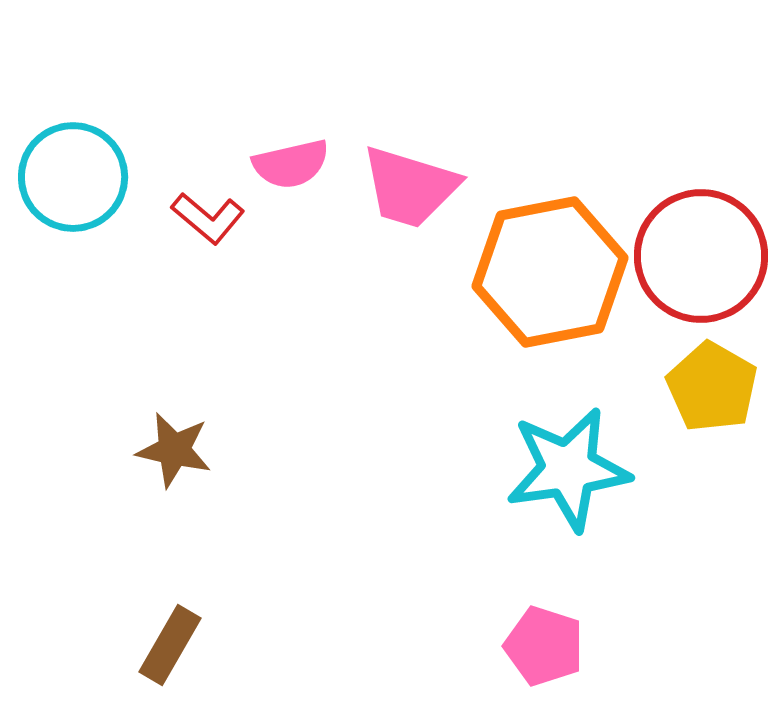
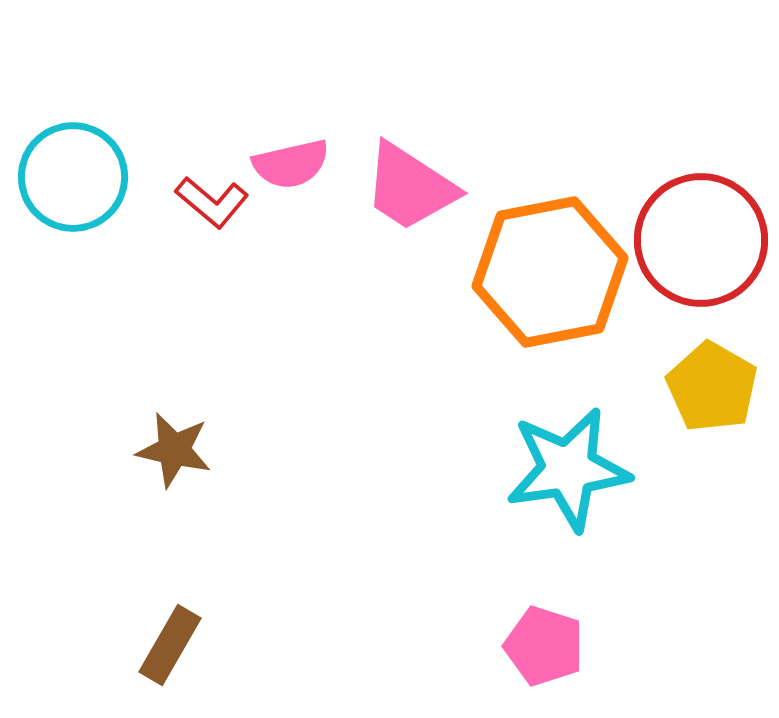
pink trapezoid: rotated 16 degrees clockwise
red L-shape: moved 4 px right, 16 px up
red circle: moved 16 px up
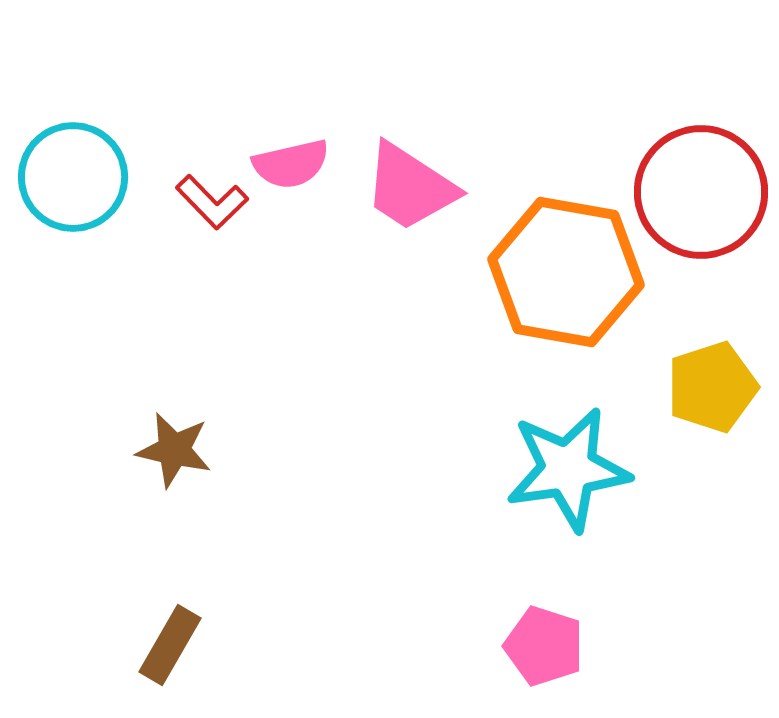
red L-shape: rotated 6 degrees clockwise
red circle: moved 48 px up
orange hexagon: moved 16 px right; rotated 21 degrees clockwise
yellow pentagon: rotated 24 degrees clockwise
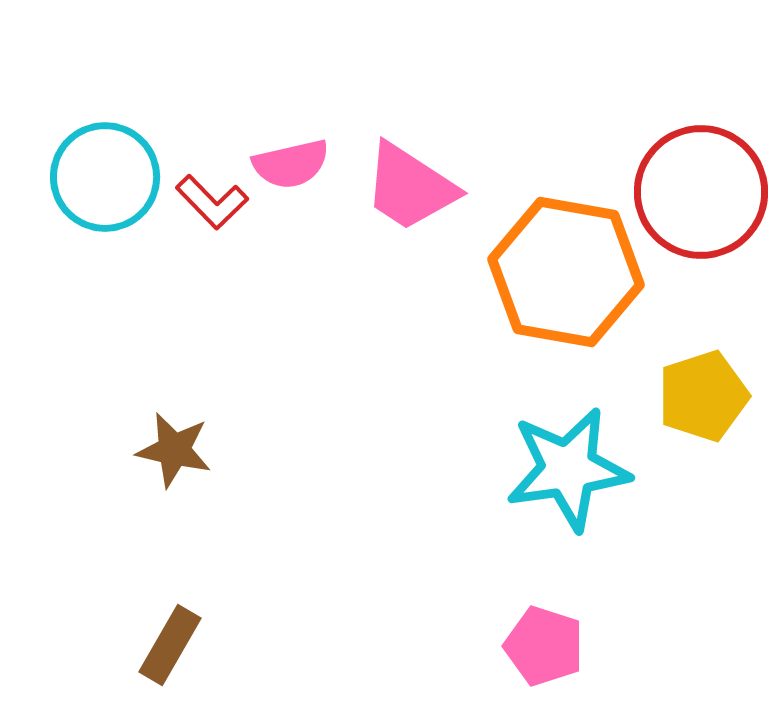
cyan circle: moved 32 px right
yellow pentagon: moved 9 px left, 9 px down
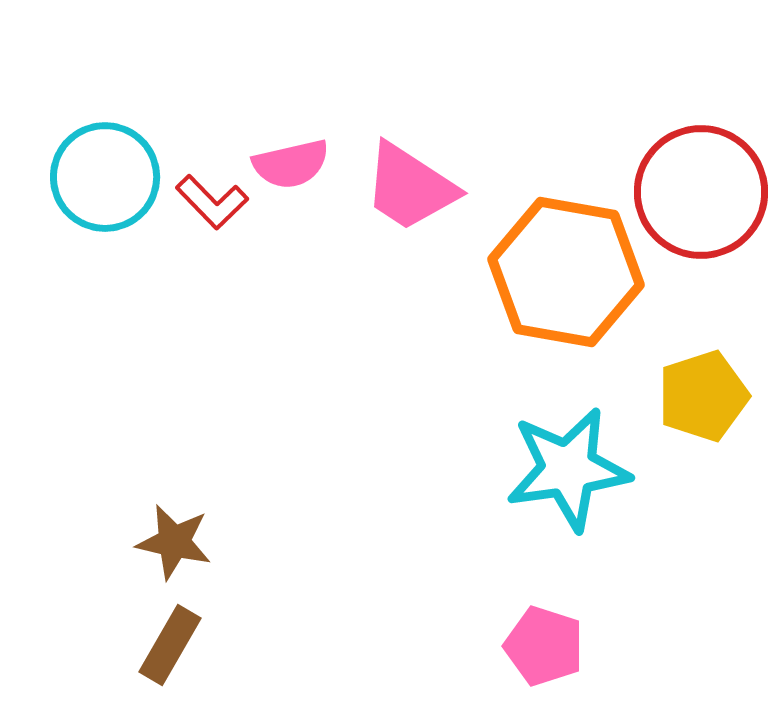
brown star: moved 92 px down
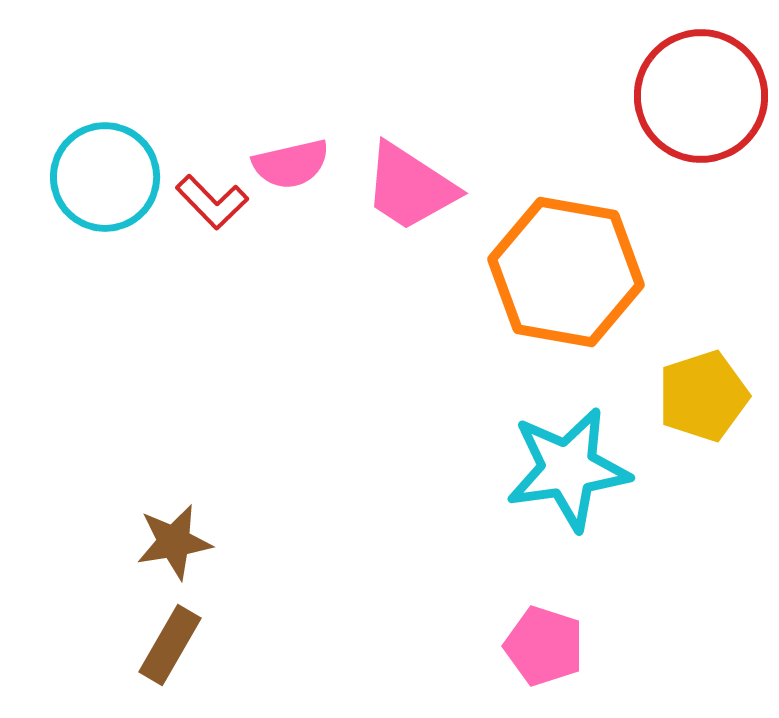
red circle: moved 96 px up
brown star: rotated 22 degrees counterclockwise
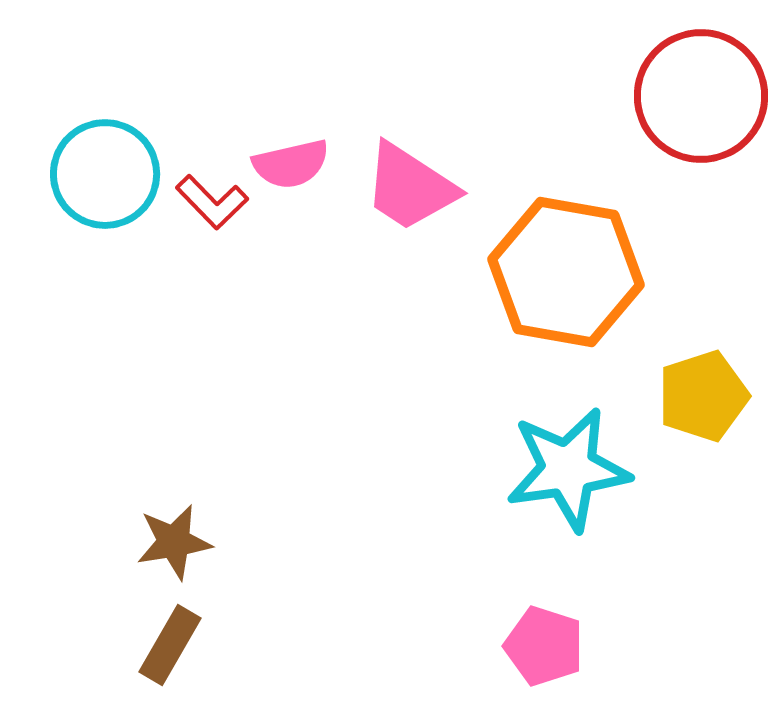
cyan circle: moved 3 px up
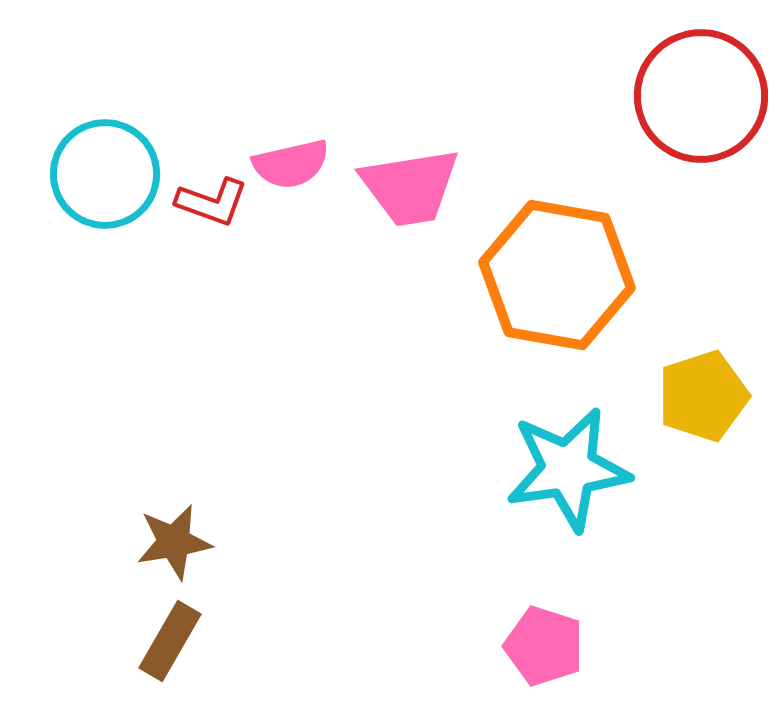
pink trapezoid: rotated 42 degrees counterclockwise
red L-shape: rotated 26 degrees counterclockwise
orange hexagon: moved 9 px left, 3 px down
brown rectangle: moved 4 px up
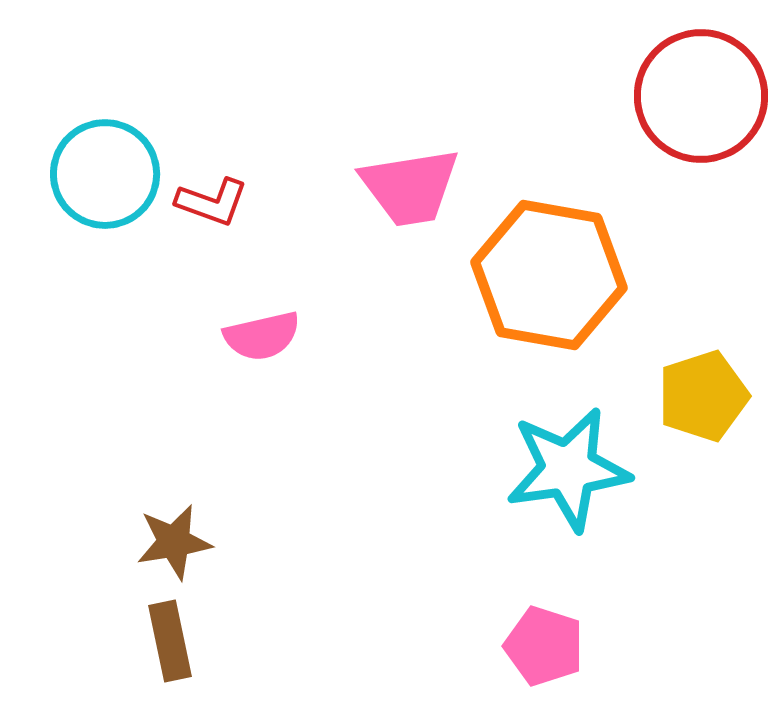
pink semicircle: moved 29 px left, 172 px down
orange hexagon: moved 8 px left
brown rectangle: rotated 42 degrees counterclockwise
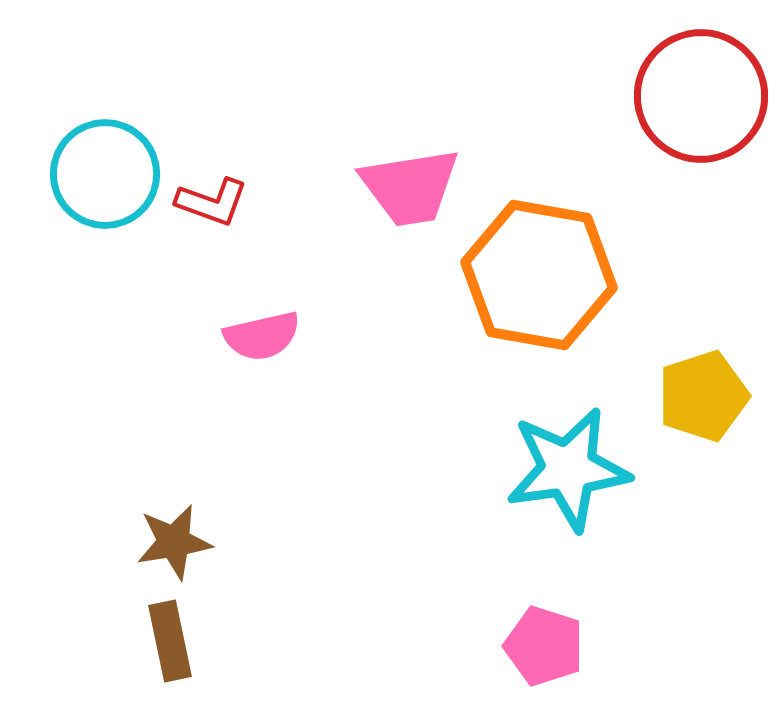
orange hexagon: moved 10 px left
